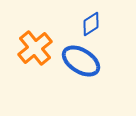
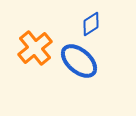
blue ellipse: moved 2 px left; rotated 9 degrees clockwise
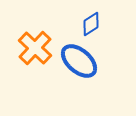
orange cross: rotated 8 degrees counterclockwise
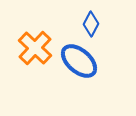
blue diamond: rotated 30 degrees counterclockwise
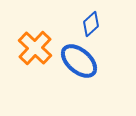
blue diamond: rotated 20 degrees clockwise
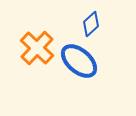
orange cross: moved 2 px right
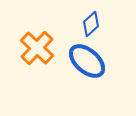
blue ellipse: moved 8 px right
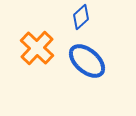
blue diamond: moved 10 px left, 7 px up
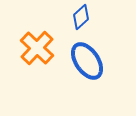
blue ellipse: rotated 15 degrees clockwise
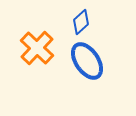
blue diamond: moved 5 px down
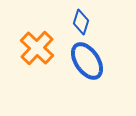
blue diamond: rotated 30 degrees counterclockwise
